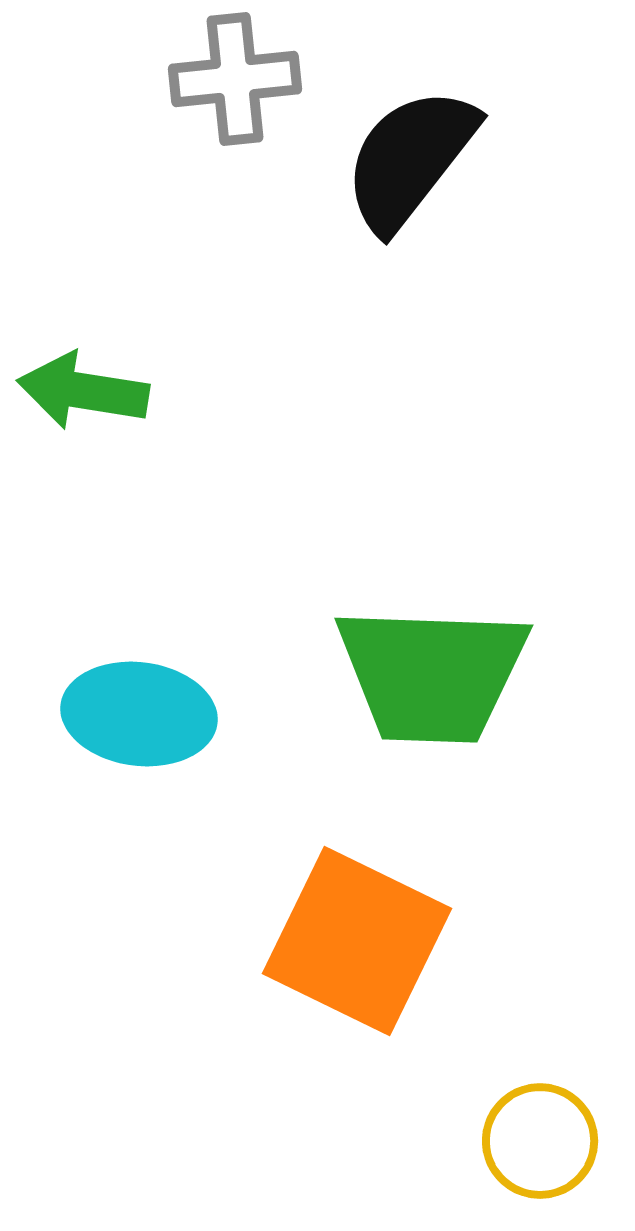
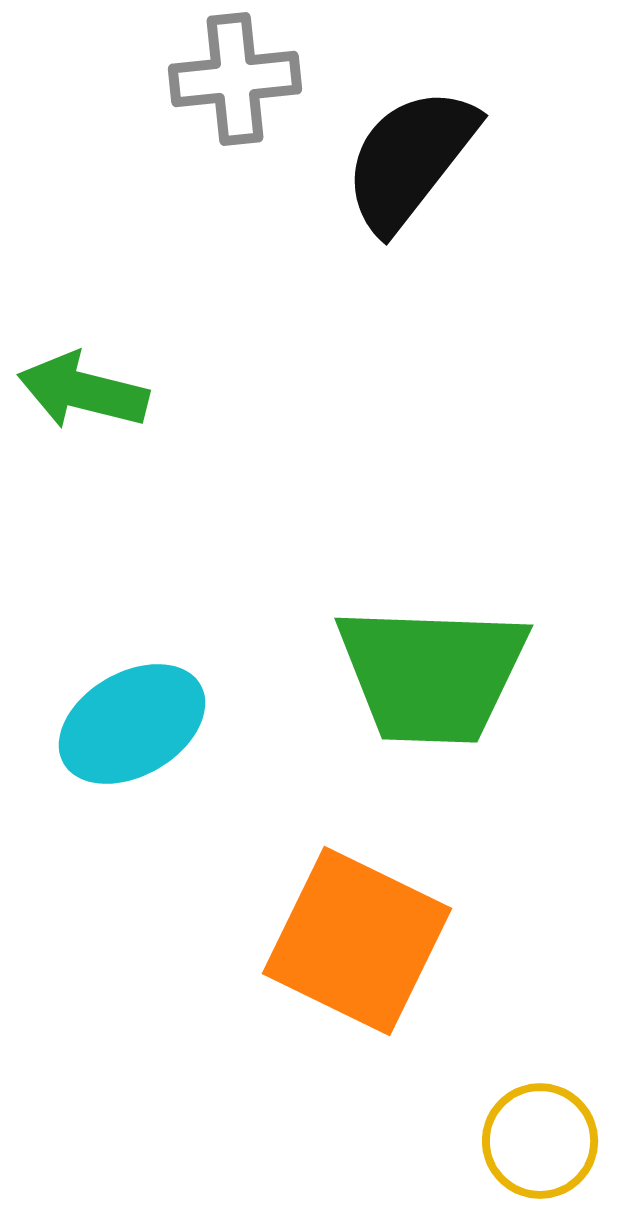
green arrow: rotated 5 degrees clockwise
cyan ellipse: moved 7 px left, 10 px down; rotated 37 degrees counterclockwise
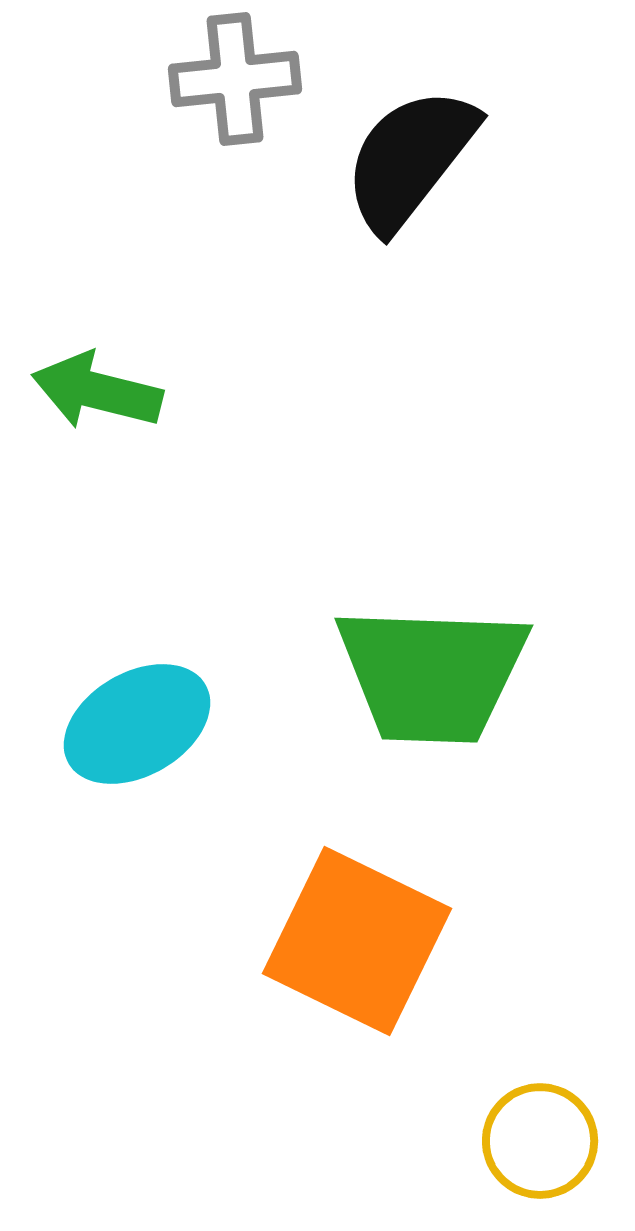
green arrow: moved 14 px right
cyan ellipse: moved 5 px right
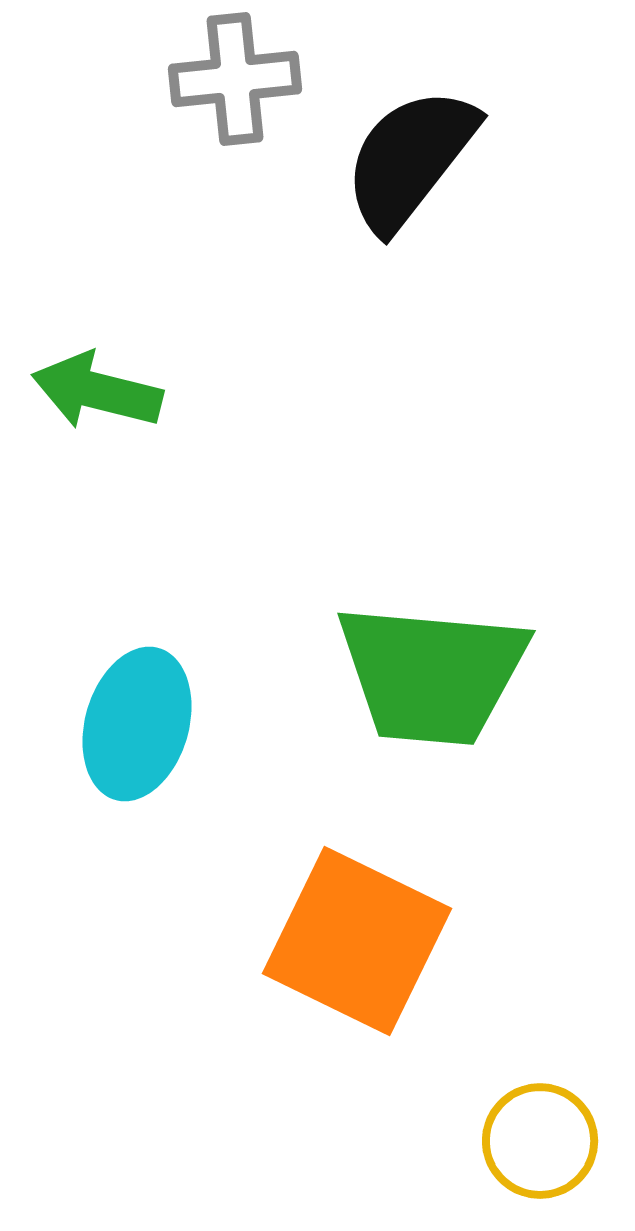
green trapezoid: rotated 3 degrees clockwise
cyan ellipse: rotated 44 degrees counterclockwise
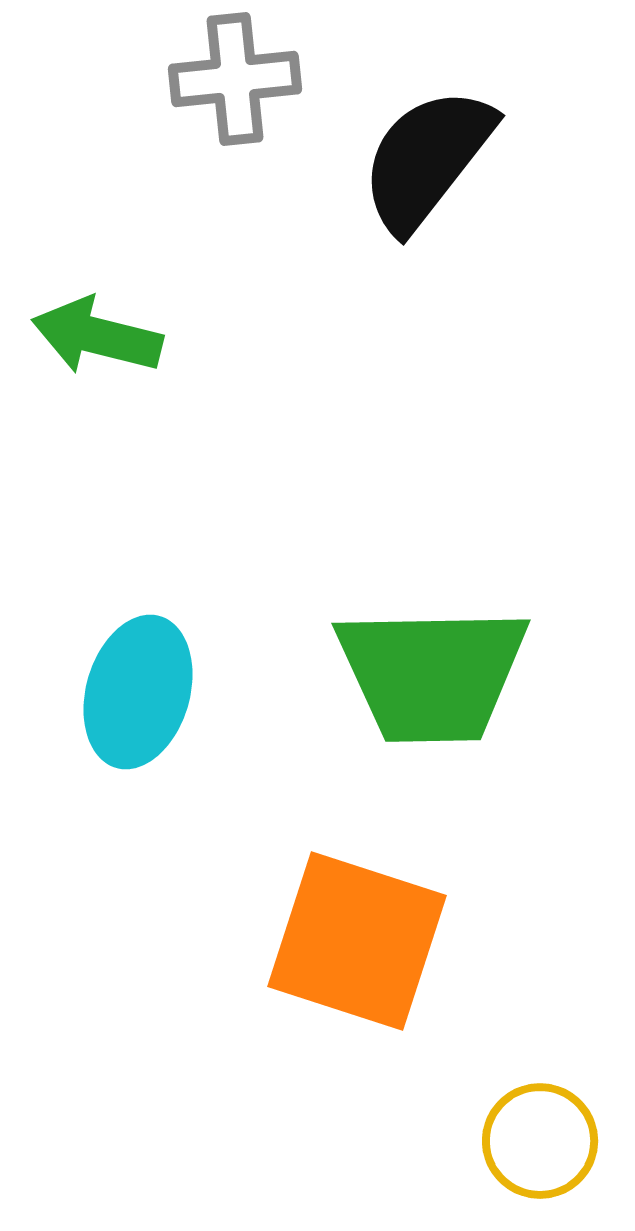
black semicircle: moved 17 px right
green arrow: moved 55 px up
green trapezoid: rotated 6 degrees counterclockwise
cyan ellipse: moved 1 px right, 32 px up
orange square: rotated 8 degrees counterclockwise
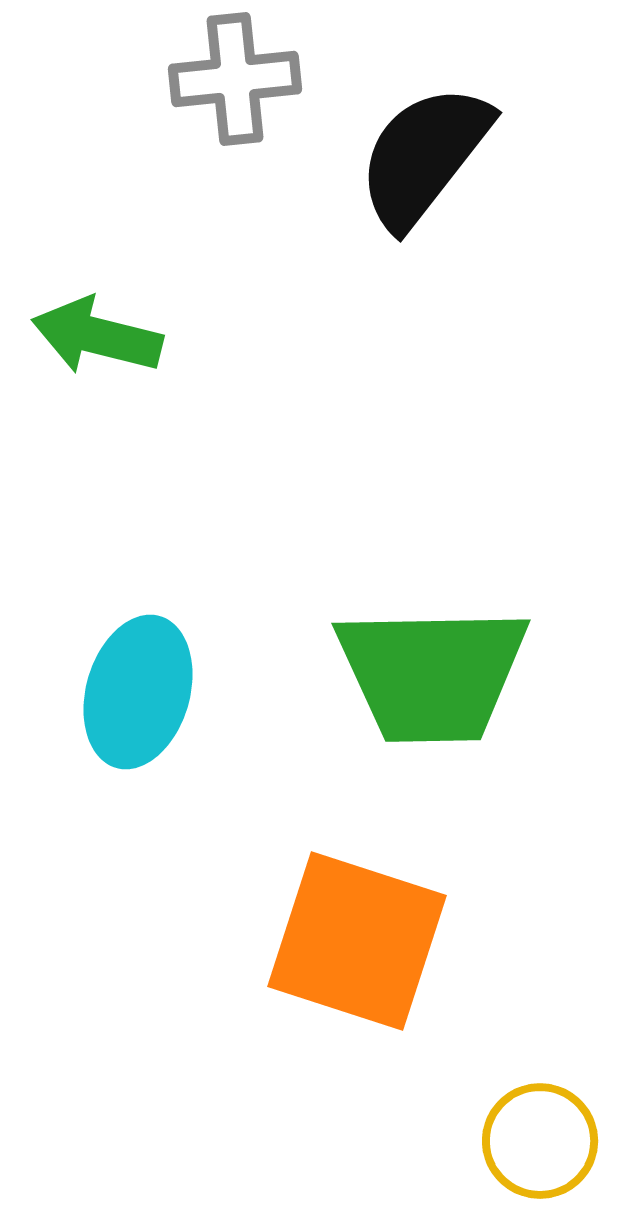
black semicircle: moved 3 px left, 3 px up
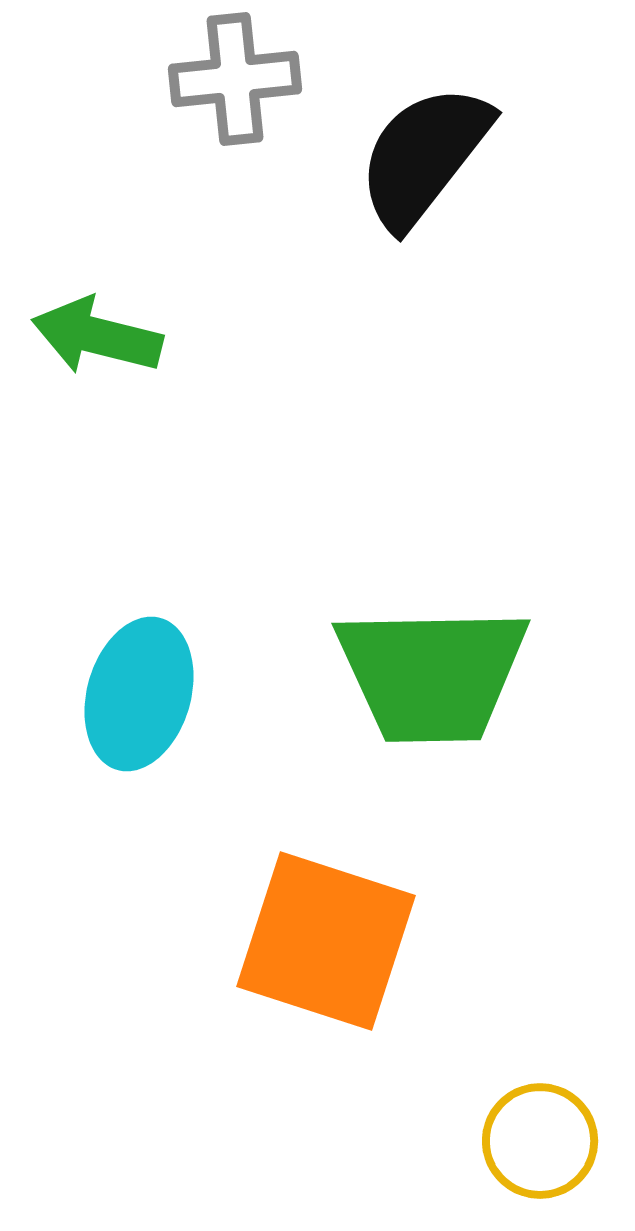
cyan ellipse: moved 1 px right, 2 px down
orange square: moved 31 px left
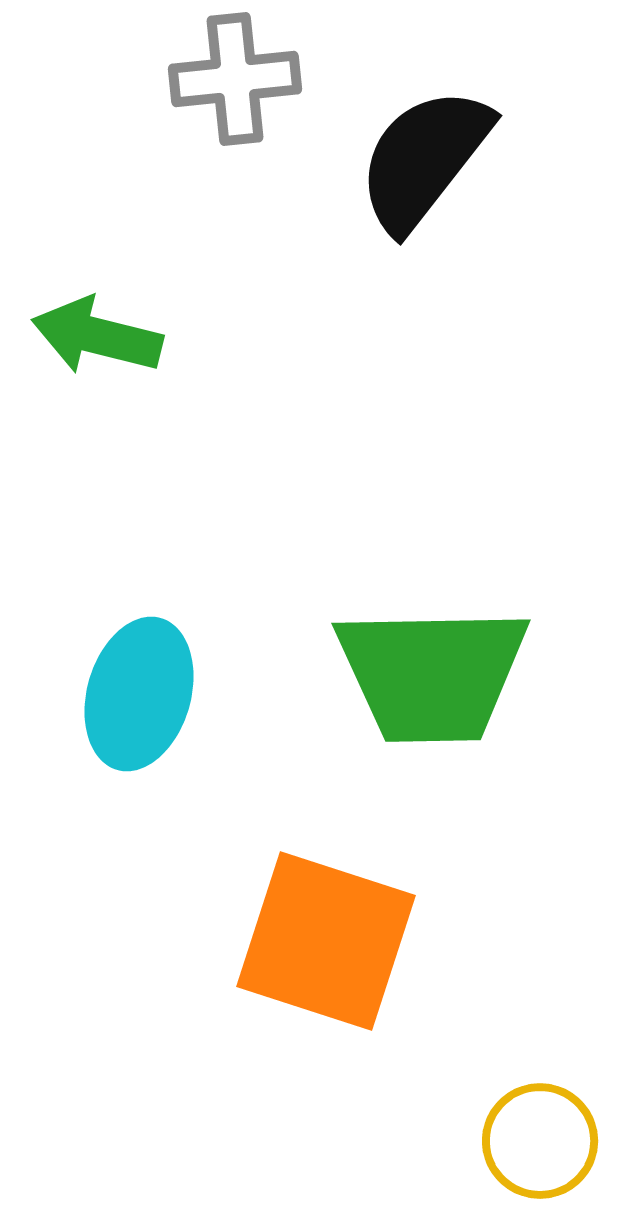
black semicircle: moved 3 px down
